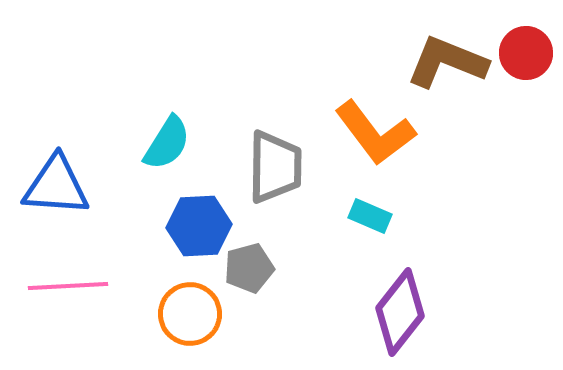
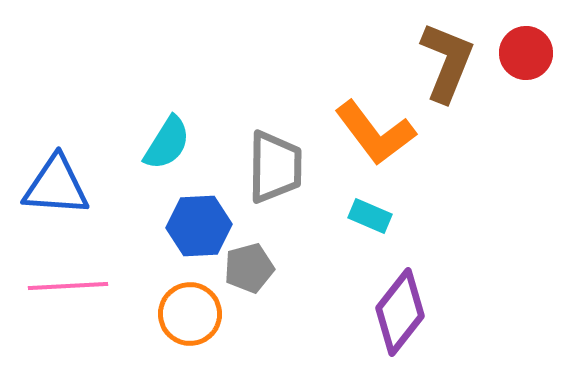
brown L-shape: rotated 90 degrees clockwise
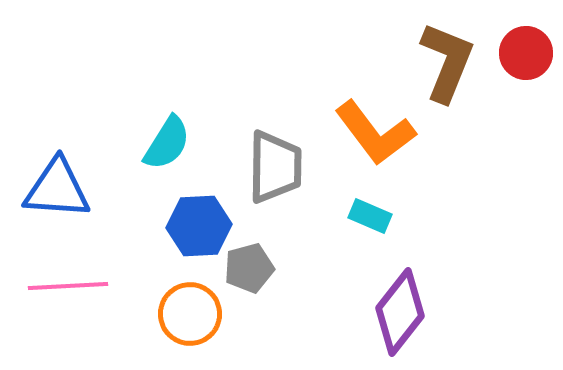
blue triangle: moved 1 px right, 3 px down
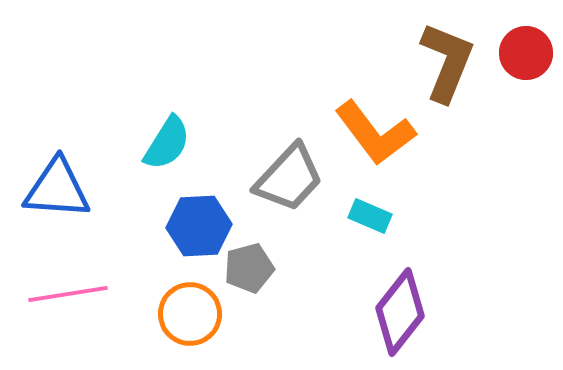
gray trapezoid: moved 14 px right, 11 px down; rotated 42 degrees clockwise
pink line: moved 8 px down; rotated 6 degrees counterclockwise
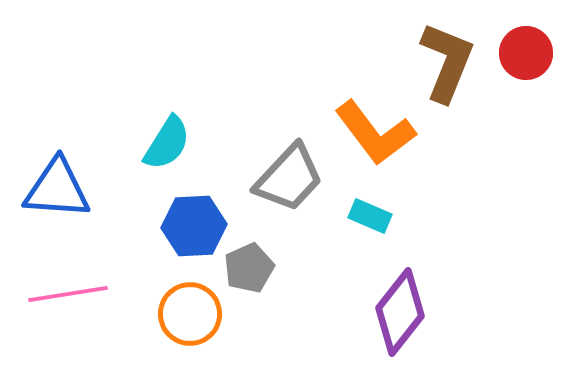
blue hexagon: moved 5 px left
gray pentagon: rotated 9 degrees counterclockwise
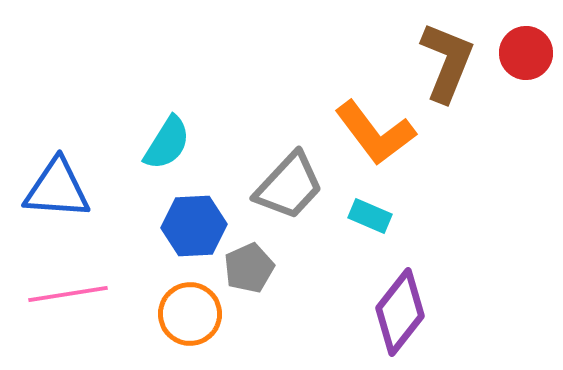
gray trapezoid: moved 8 px down
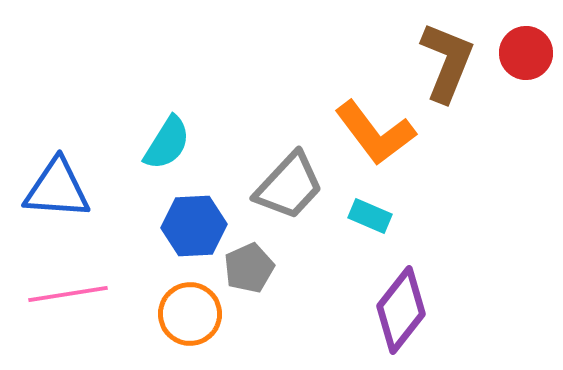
purple diamond: moved 1 px right, 2 px up
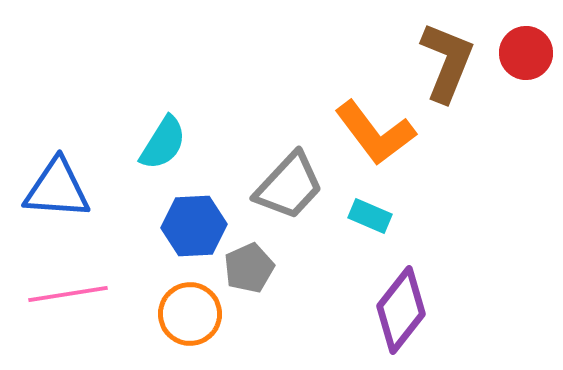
cyan semicircle: moved 4 px left
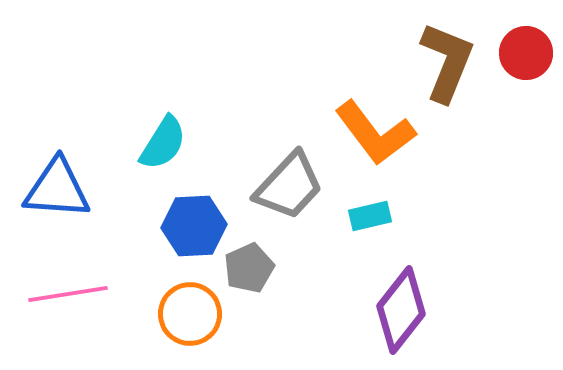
cyan rectangle: rotated 36 degrees counterclockwise
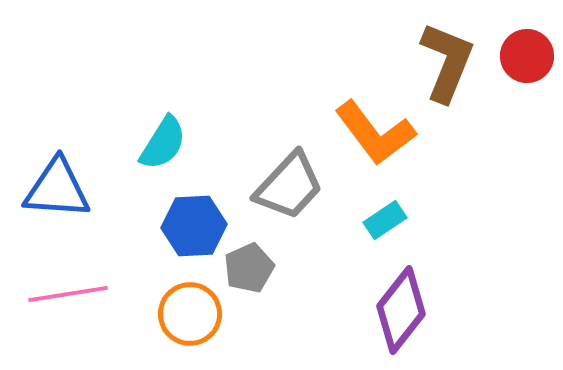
red circle: moved 1 px right, 3 px down
cyan rectangle: moved 15 px right, 4 px down; rotated 21 degrees counterclockwise
